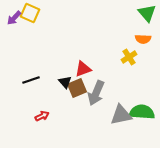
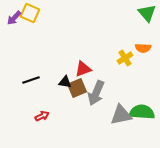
orange semicircle: moved 9 px down
yellow cross: moved 4 px left, 1 px down
black triangle: rotated 40 degrees counterclockwise
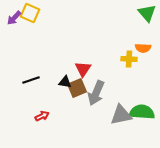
yellow cross: moved 4 px right, 1 px down; rotated 35 degrees clockwise
red triangle: rotated 36 degrees counterclockwise
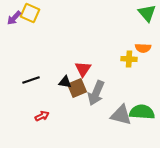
gray triangle: rotated 25 degrees clockwise
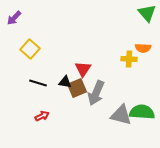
yellow square: moved 36 px down; rotated 18 degrees clockwise
black line: moved 7 px right, 3 px down; rotated 36 degrees clockwise
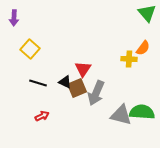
purple arrow: rotated 42 degrees counterclockwise
orange semicircle: rotated 56 degrees counterclockwise
black triangle: rotated 16 degrees clockwise
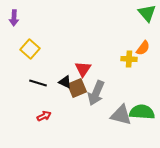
red arrow: moved 2 px right
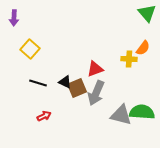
red triangle: moved 12 px right; rotated 36 degrees clockwise
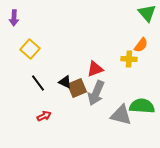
orange semicircle: moved 2 px left, 3 px up
black line: rotated 36 degrees clockwise
green semicircle: moved 6 px up
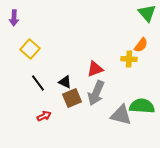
brown square: moved 5 px left, 10 px down
